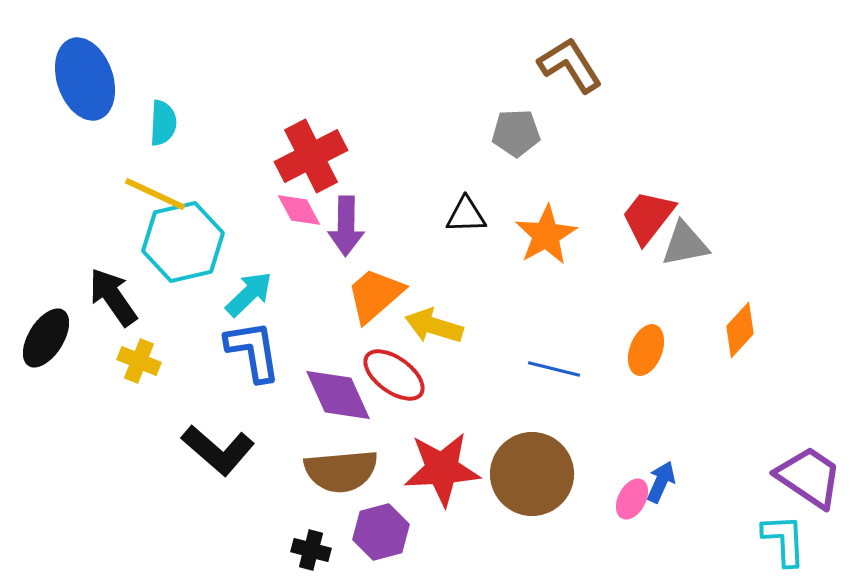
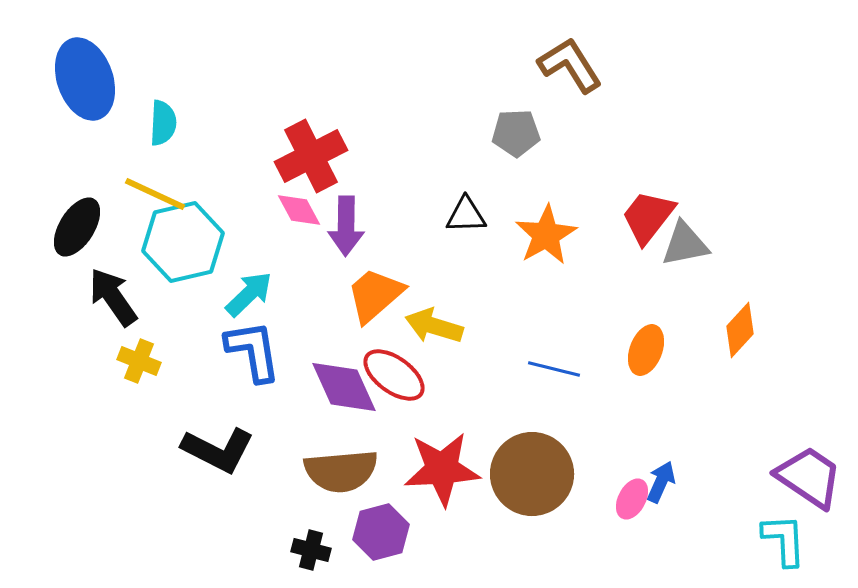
black ellipse: moved 31 px right, 111 px up
purple diamond: moved 6 px right, 8 px up
black L-shape: rotated 14 degrees counterclockwise
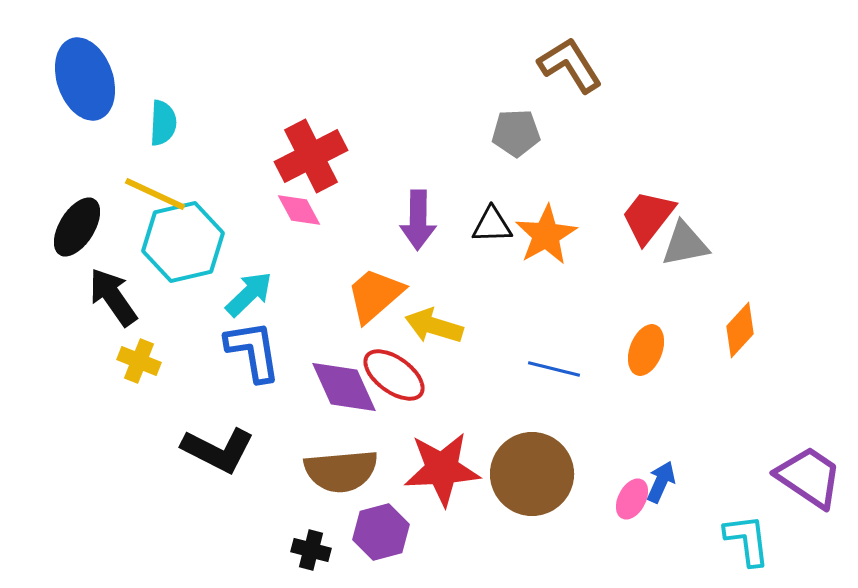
black triangle: moved 26 px right, 10 px down
purple arrow: moved 72 px right, 6 px up
cyan L-shape: moved 37 px left; rotated 4 degrees counterclockwise
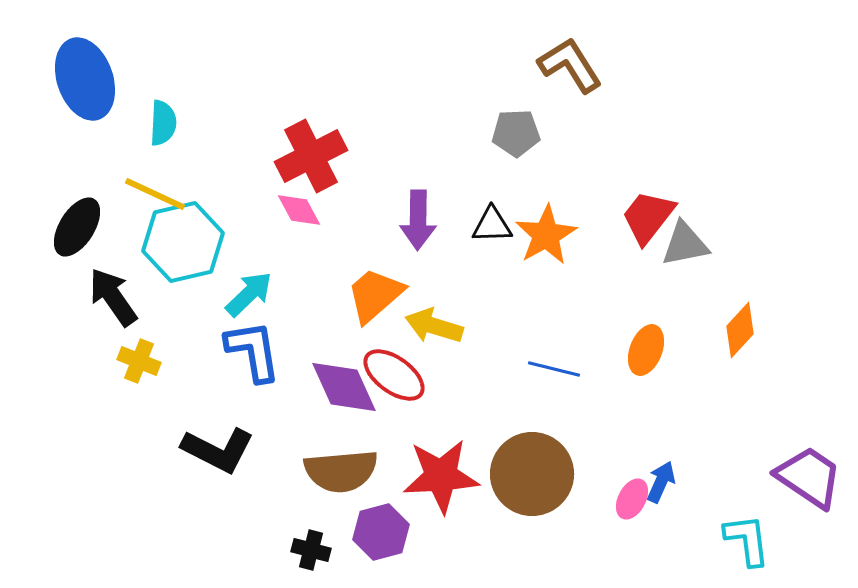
red star: moved 1 px left, 7 px down
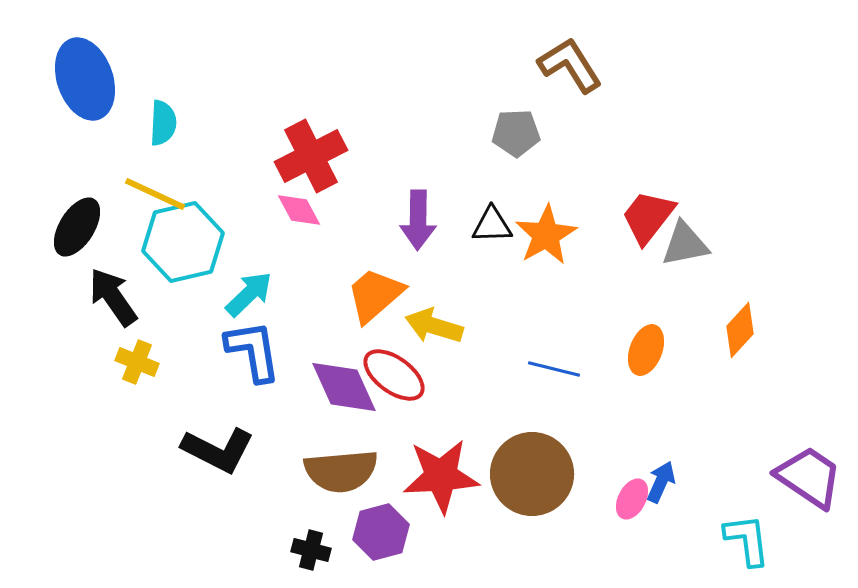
yellow cross: moved 2 px left, 1 px down
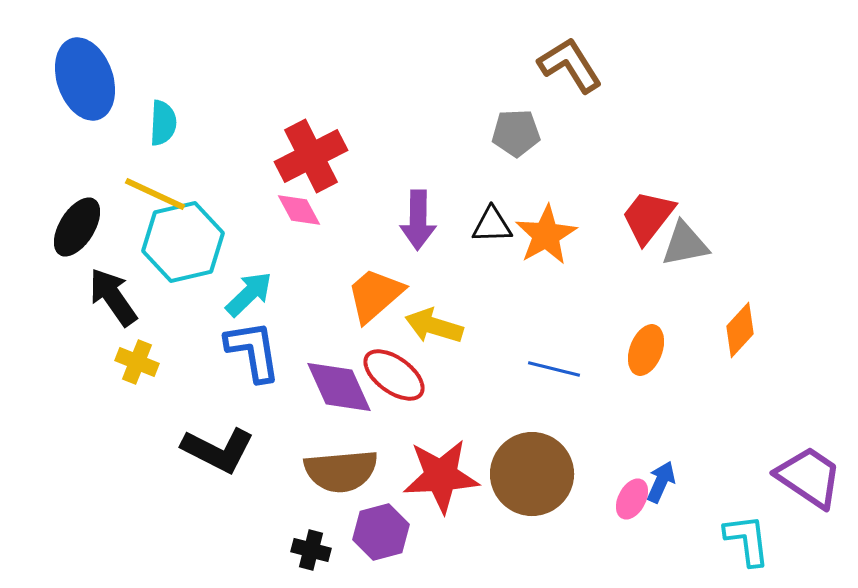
purple diamond: moved 5 px left
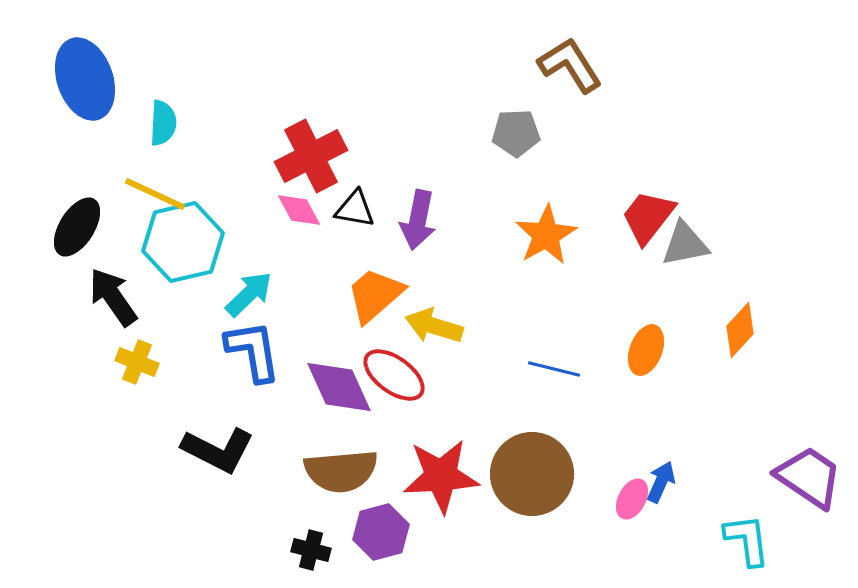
purple arrow: rotated 10 degrees clockwise
black triangle: moved 137 px left, 16 px up; rotated 12 degrees clockwise
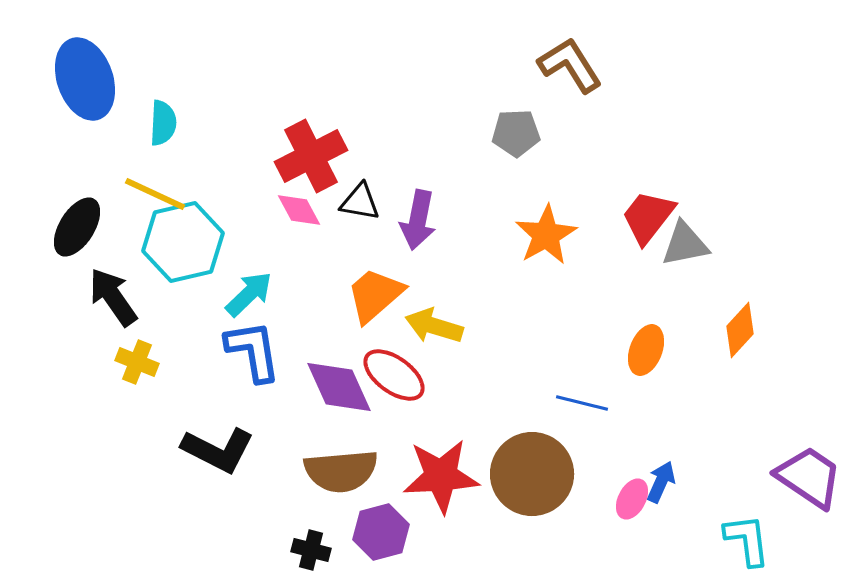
black triangle: moved 5 px right, 7 px up
blue line: moved 28 px right, 34 px down
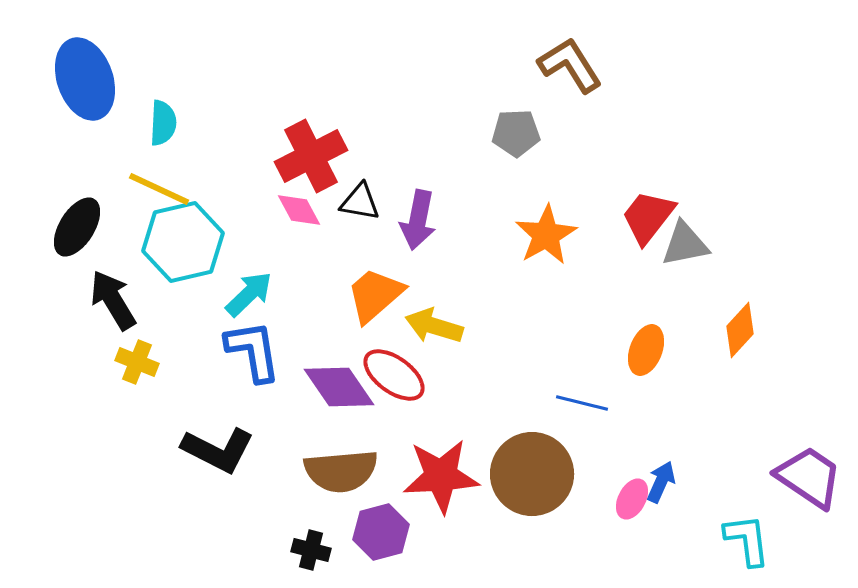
yellow line: moved 4 px right, 5 px up
black arrow: moved 3 px down; rotated 4 degrees clockwise
purple diamond: rotated 10 degrees counterclockwise
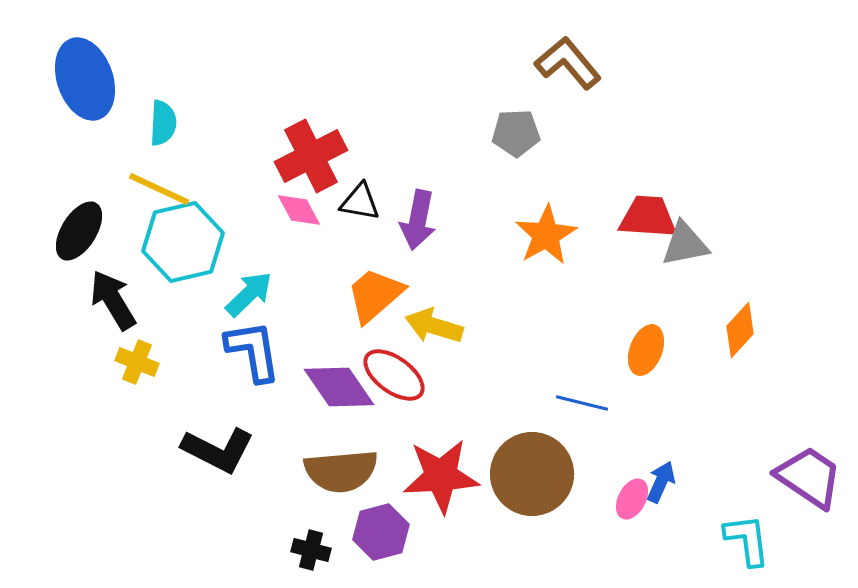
brown L-shape: moved 2 px left, 2 px up; rotated 8 degrees counterclockwise
red trapezoid: rotated 56 degrees clockwise
black ellipse: moved 2 px right, 4 px down
